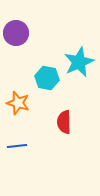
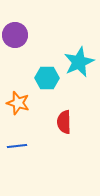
purple circle: moved 1 px left, 2 px down
cyan hexagon: rotated 10 degrees counterclockwise
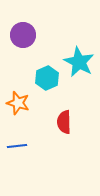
purple circle: moved 8 px right
cyan star: rotated 20 degrees counterclockwise
cyan hexagon: rotated 25 degrees counterclockwise
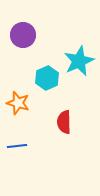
cyan star: moved 1 px up; rotated 20 degrees clockwise
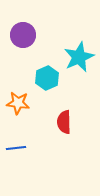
cyan star: moved 4 px up
orange star: rotated 10 degrees counterclockwise
blue line: moved 1 px left, 2 px down
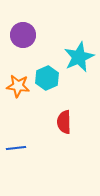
orange star: moved 17 px up
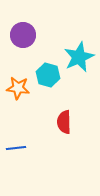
cyan hexagon: moved 1 px right, 3 px up; rotated 20 degrees counterclockwise
orange star: moved 2 px down
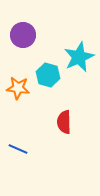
blue line: moved 2 px right, 1 px down; rotated 30 degrees clockwise
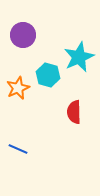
orange star: rotated 30 degrees counterclockwise
red semicircle: moved 10 px right, 10 px up
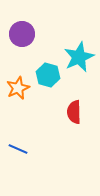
purple circle: moved 1 px left, 1 px up
